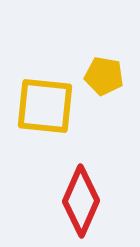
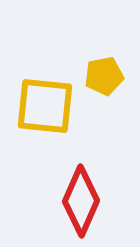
yellow pentagon: rotated 21 degrees counterclockwise
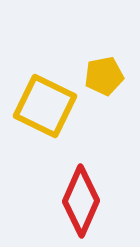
yellow square: rotated 20 degrees clockwise
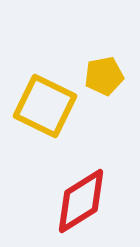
red diamond: rotated 34 degrees clockwise
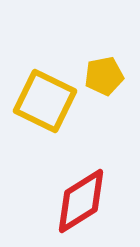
yellow square: moved 5 px up
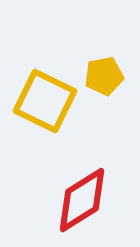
red diamond: moved 1 px right, 1 px up
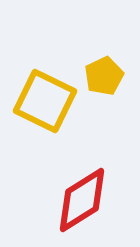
yellow pentagon: rotated 15 degrees counterclockwise
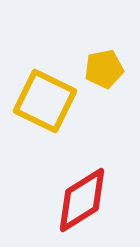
yellow pentagon: moved 7 px up; rotated 15 degrees clockwise
